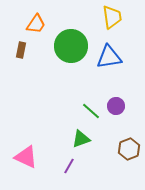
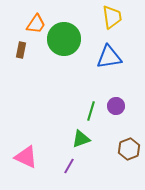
green circle: moved 7 px left, 7 px up
green line: rotated 66 degrees clockwise
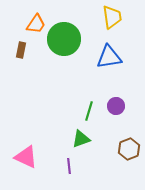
green line: moved 2 px left
purple line: rotated 35 degrees counterclockwise
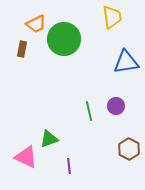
orange trapezoid: rotated 30 degrees clockwise
brown rectangle: moved 1 px right, 1 px up
blue triangle: moved 17 px right, 5 px down
green line: rotated 30 degrees counterclockwise
green triangle: moved 32 px left
brown hexagon: rotated 10 degrees counterclockwise
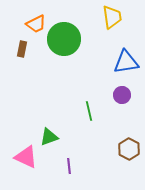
purple circle: moved 6 px right, 11 px up
green triangle: moved 2 px up
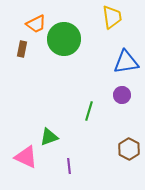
green line: rotated 30 degrees clockwise
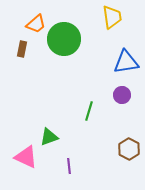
orange trapezoid: rotated 15 degrees counterclockwise
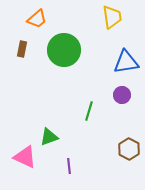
orange trapezoid: moved 1 px right, 5 px up
green circle: moved 11 px down
pink triangle: moved 1 px left
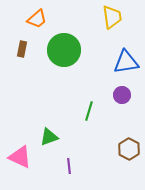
pink triangle: moved 5 px left
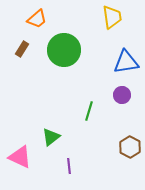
brown rectangle: rotated 21 degrees clockwise
green triangle: moved 2 px right; rotated 18 degrees counterclockwise
brown hexagon: moved 1 px right, 2 px up
